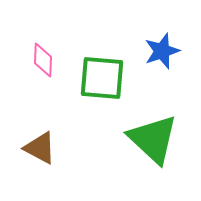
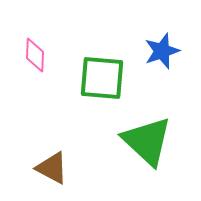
pink diamond: moved 8 px left, 5 px up
green triangle: moved 6 px left, 2 px down
brown triangle: moved 12 px right, 20 px down
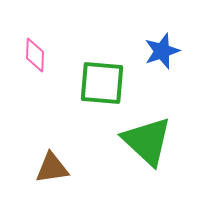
green square: moved 5 px down
brown triangle: rotated 36 degrees counterclockwise
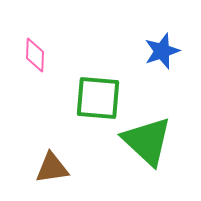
green square: moved 4 px left, 15 px down
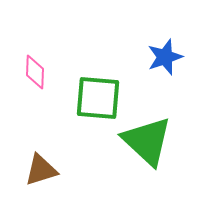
blue star: moved 3 px right, 6 px down
pink diamond: moved 17 px down
brown triangle: moved 11 px left, 2 px down; rotated 9 degrees counterclockwise
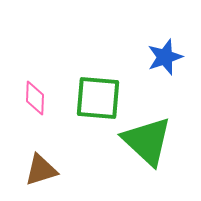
pink diamond: moved 26 px down
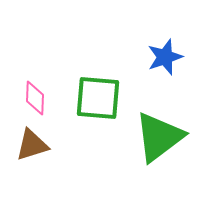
green triangle: moved 12 px right, 4 px up; rotated 40 degrees clockwise
brown triangle: moved 9 px left, 25 px up
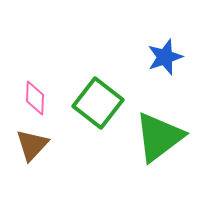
green square: moved 5 px down; rotated 33 degrees clockwise
brown triangle: rotated 30 degrees counterclockwise
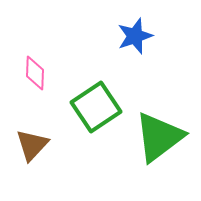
blue star: moved 30 px left, 21 px up
pink diamond: moved 25 px up
green square: moved 2 px left, 4 px down; rotated 18 degrees clockwise
